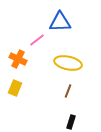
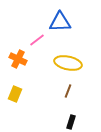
yellow rectangle: moved 6 px down
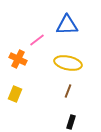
blue triangle: moved 7 px right, 3 px down
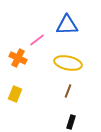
orange cross: moved 1 px up
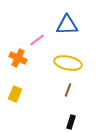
brown line: moved 1 px up
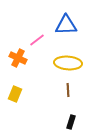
blue triangle: moved 1 px left
yellow ellipse: rotated 8 degrees counterclockwise
brown line: rotated 24 degrees counterclockwise
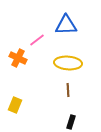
yellow rectangle: moved 11 px down
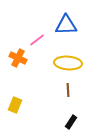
black rectangle: rotated 16 degrees clockwise
